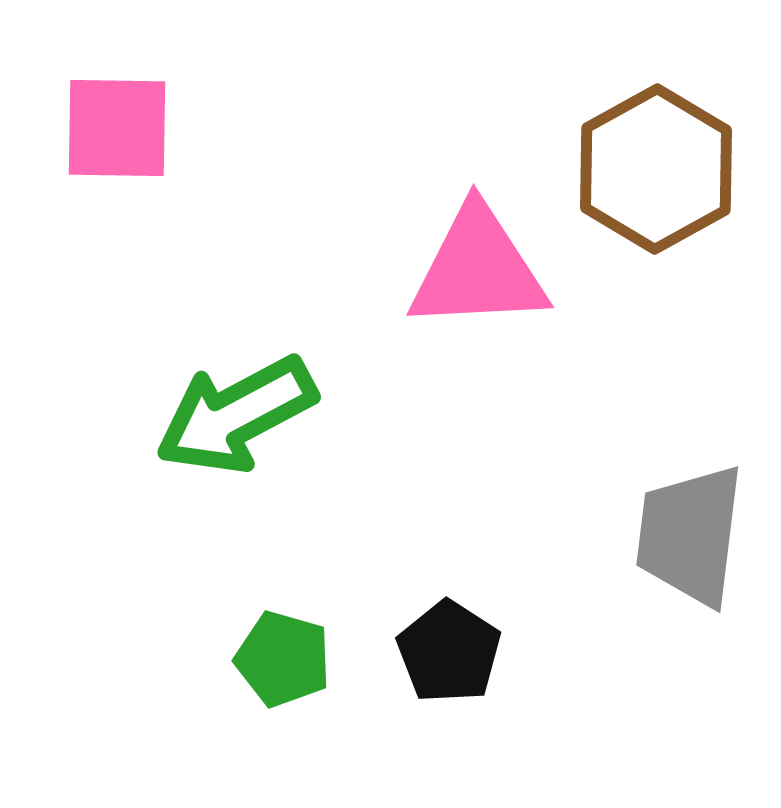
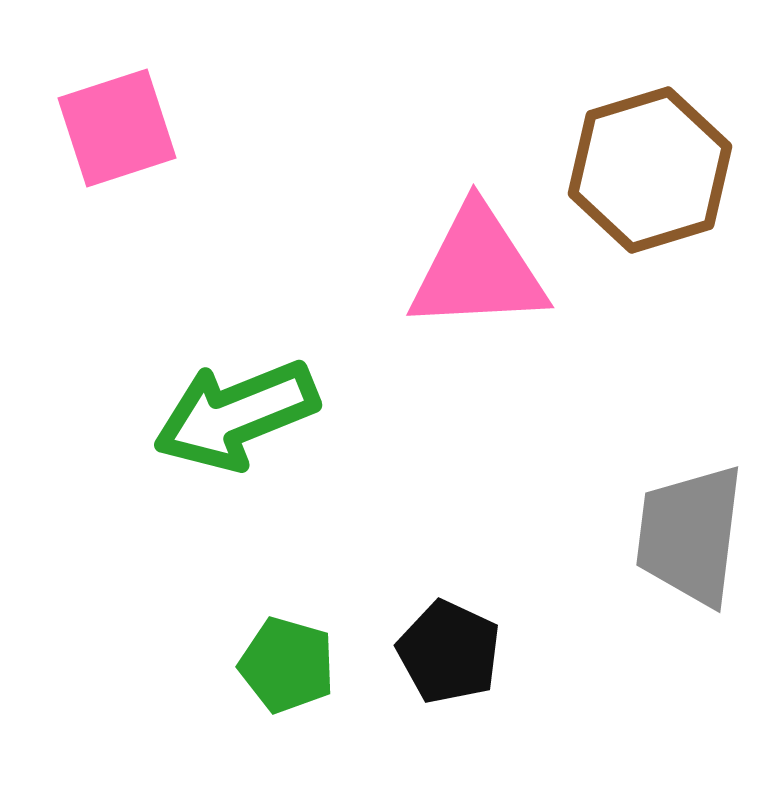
pink square: rotated 19 degrees counterclockwise
brown hexagon: moved 6 px left, 1 px down; rotated 12 degrees clockwise
green arrow: rotated 6 degrees clockwise
black pentagon: rotated 8 degrees counterclockwise
green pentagon: moved 4 px right, 6 px down
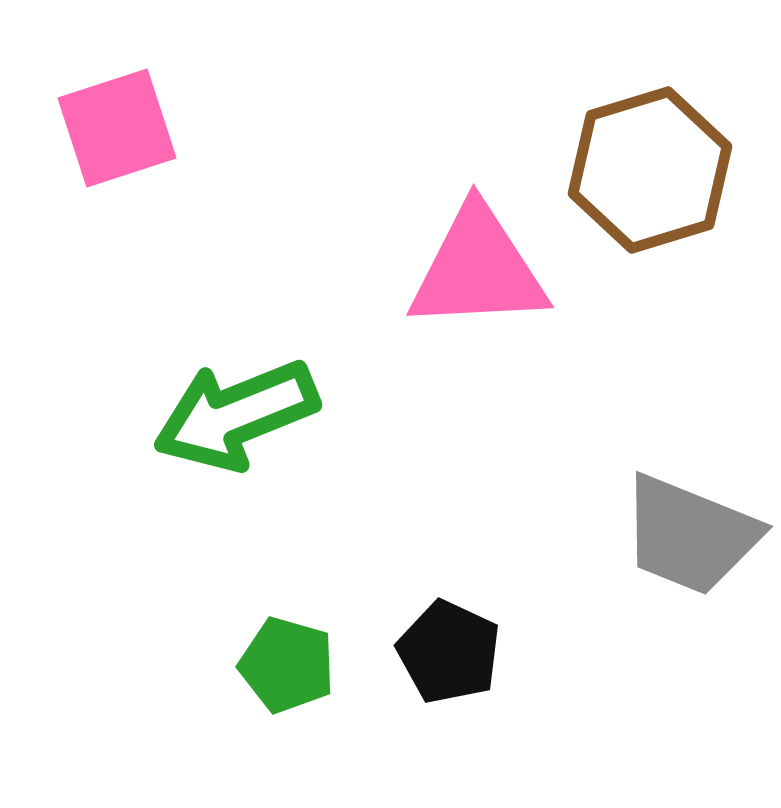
gray trapezoid: rotated 75 degrees counterclockwise
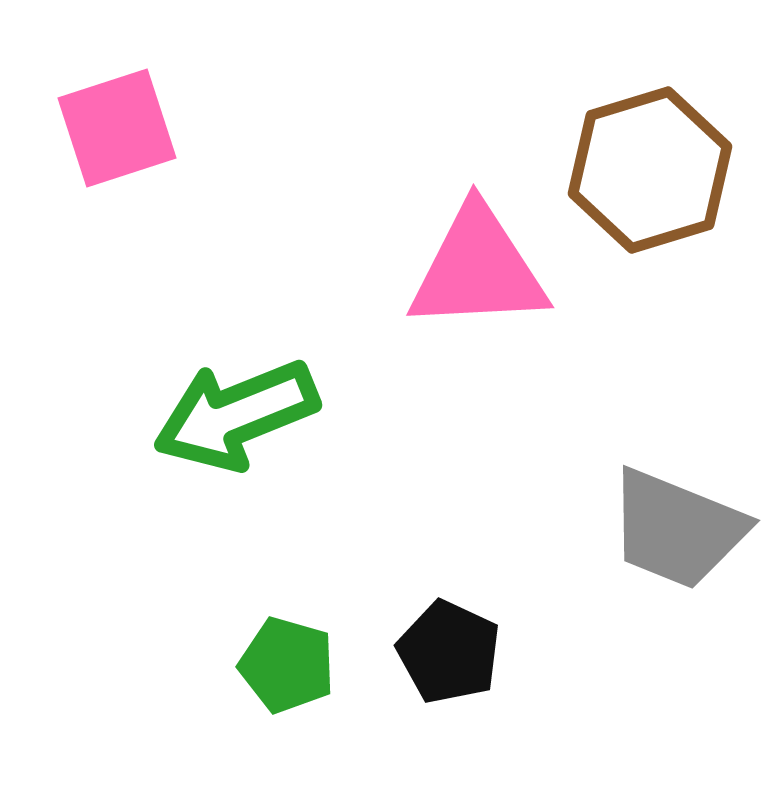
gray trapezoid: moved 13 px left, 6 px up
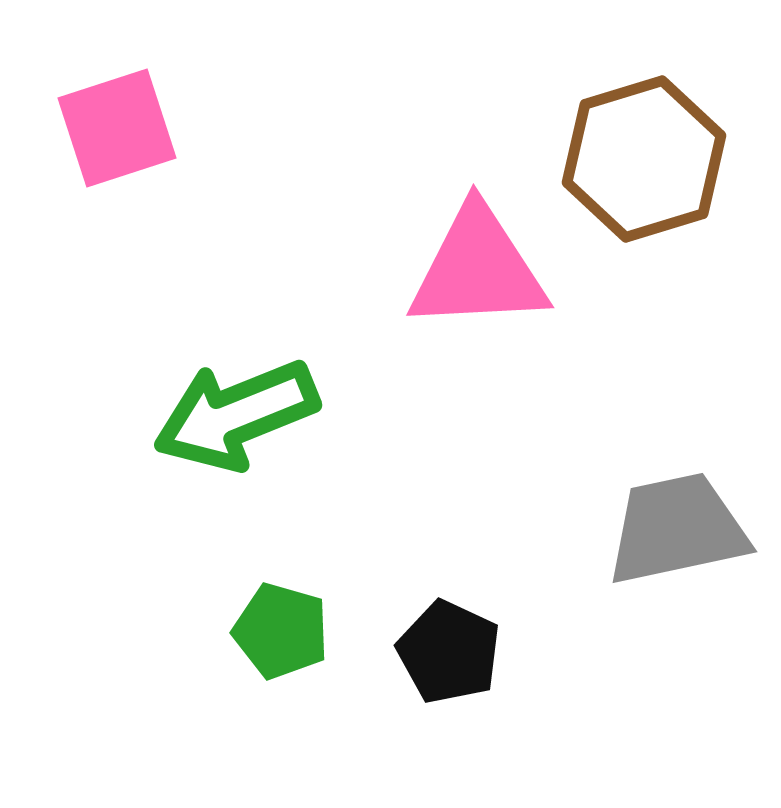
brown hexagon: moved 6 px left, 11 px up
gray trapezoid: rotated 146 degrees clockwise
green pentagon: moved 6 px left, 34 px up
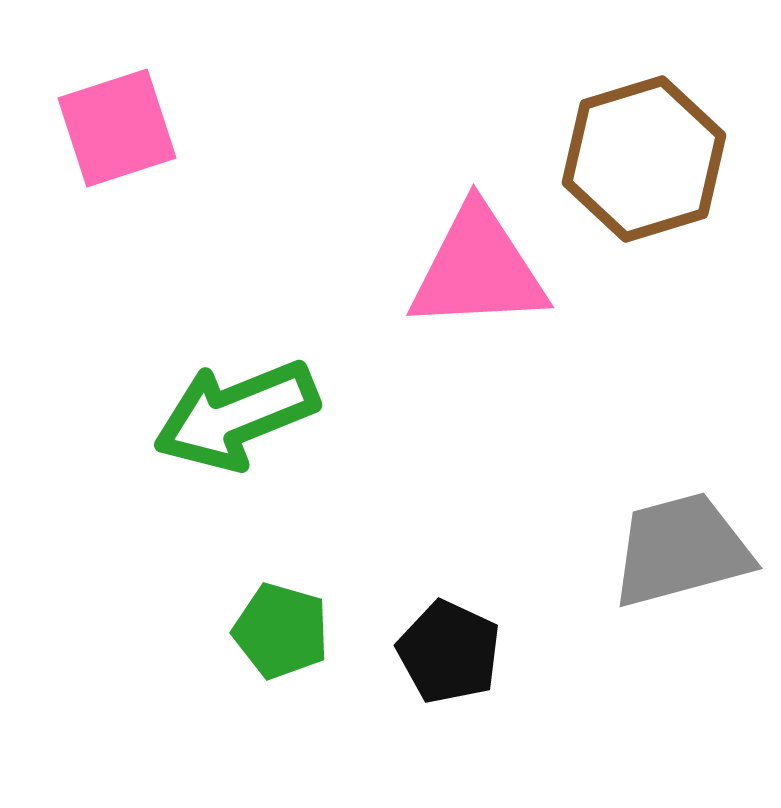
gray trapezoid: moved 4 px right, 21 px down; rotated 3 degrees counterclockwise
